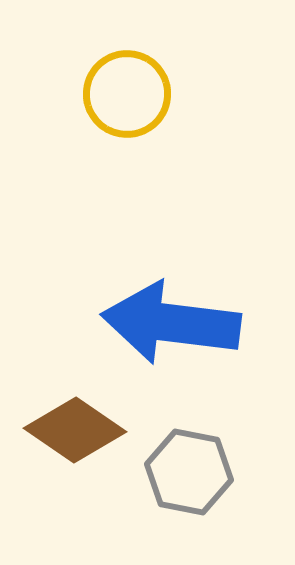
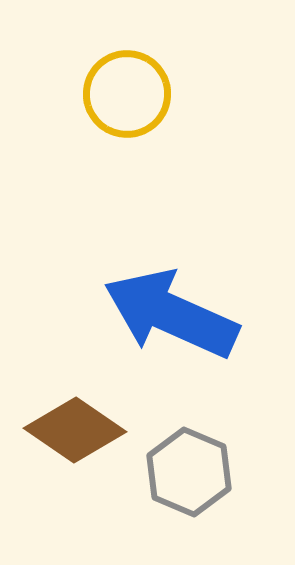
blue arrow: moved 9 px up; rotated 17 degrees clockwise
gray hexagon: rotated 12 degrees clockwise
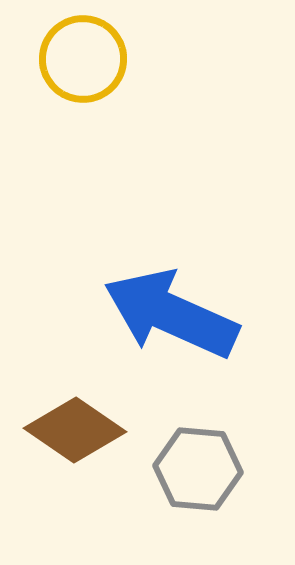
yellow circle: moved 44 px left, 35 px up
gray hexagon: moved 9 px right, 3 px up; rotated 18 degrees counterclockwise
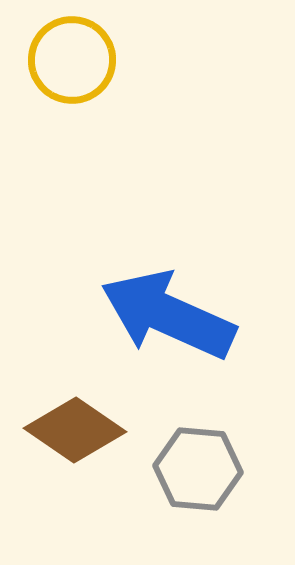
yellow circle: moved 11 px left, 1 px down
blue arrow: moved 3 px left, 1 px down
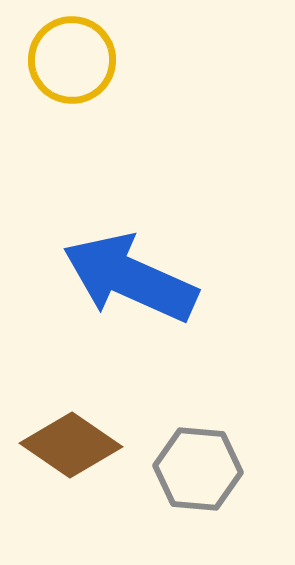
blue arrow: moved 38 px left, 37 px up
brown diamond: moved 4 px left, 15 px down
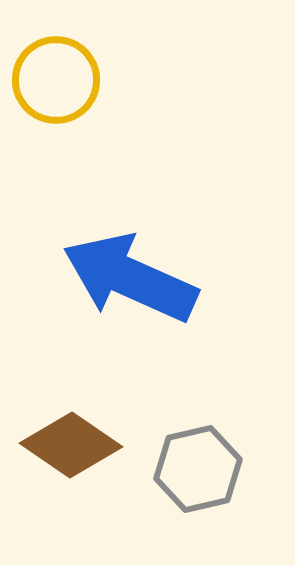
yellow circle: moved 16 px left, 20 px down
gray hexagon: rotated 18 degrees counterclockwise
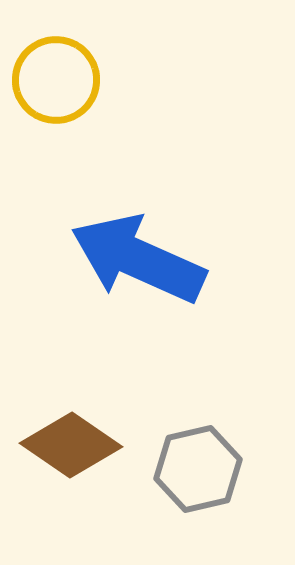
blue arrow: moved 8 px right, 19 px up
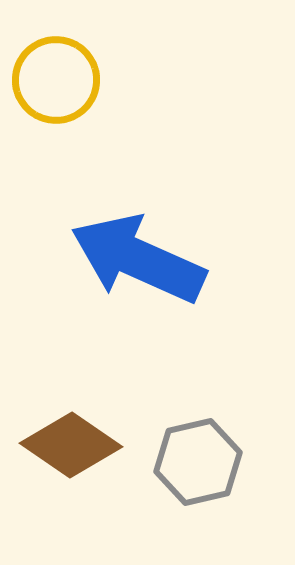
gray hexagon: moved 7 px up
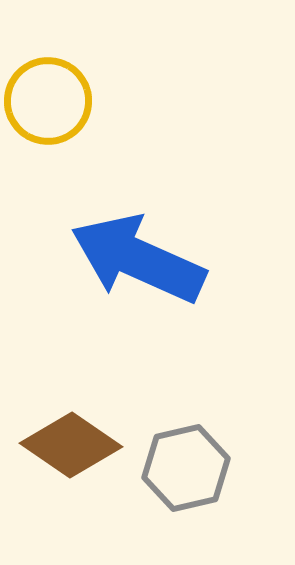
yellow circle: moved 8 px left, 21 px down
gray hexagon: moved 12 px left, 6 px down
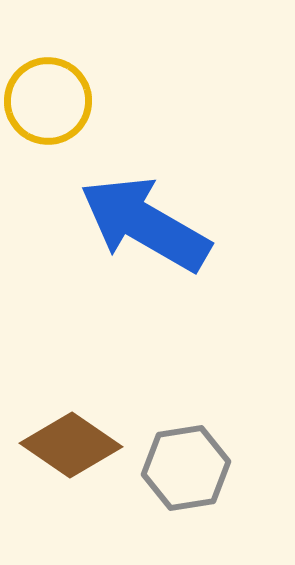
blue arrow: moved 7 px right, 35 px up; rotated 6 degrees clockwise
gray hexagon: rotated 4 degrees clockwise
